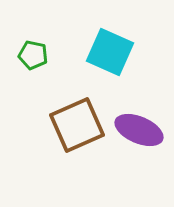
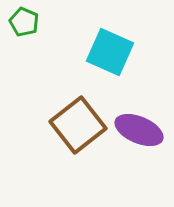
green pentagon: moved 9 px left, 33 px up; rotated 12 degrees clockwise
brown square: moved 1 px right; rotated 14 degrees counterclockwise
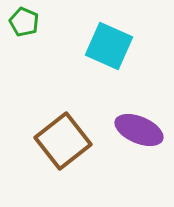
cyan square: moved 1 px left, 6 px up
brown square: moved 15 px left, 16 px down
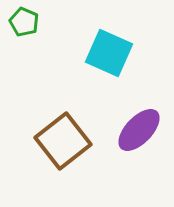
cyan square: moved 7 px down
purple ellipse: rotated 69 degrees counterclockwise
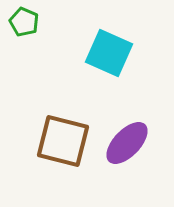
purple ellipse: moved 12 px left, 13 px down
brown square: rotated 38 degrees counterclockwise
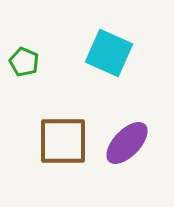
green pentagon: moved 40 px down
brown square: rotated 14 degrees counterclockwise
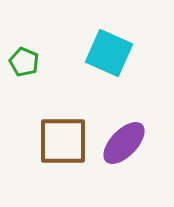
purple ellipse: moved 3 px left
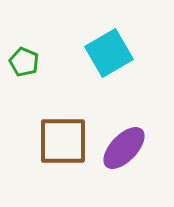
cyan square: rotated 36 degrees clockwise
purple ellipse: moved 5 px down
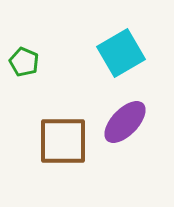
cyan square: moved 12 px right
purple ellipse: moved 1 px right, 26 px up
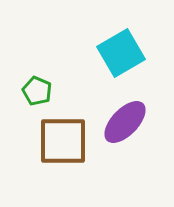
green pentagon: moved 13 px right, 29 px down
